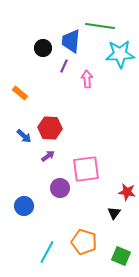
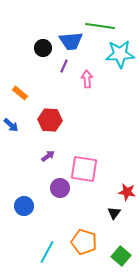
blue trapezoid: rotated 100 degrees counterclockwise
red hexagon: moved 8 px up
blue arrow: moved 13 px left, 11 px up
pink square: moved 2 px left; rotated 16 degrees clockwise
green square: rotated 18 degrees clockwise
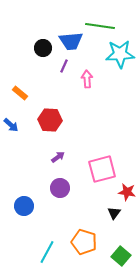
purple arrow: moved 10 px right, 1 px down
pink square: moved 18 px right; rotated 24 degrees counterclockwise
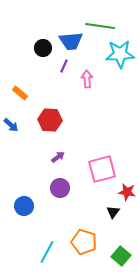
black triangle: moved 1 px left, 1 px up
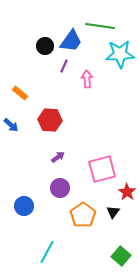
blue trapezoid: rotated 50 degrees counterclockwise
black circle: moved 2 px right, 2 px up
red star: rotated 24 degrees clockwise
orange pentagon: moved 1 px left, 27 px up; rotated 20 degrees clockwise
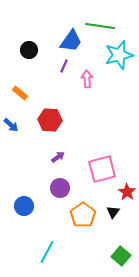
black circle: moved 16 px left, 4 px down
cyan star: moved 1 px left, 1 px down; rotated 12 degrees counterclockwise
